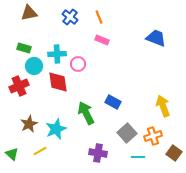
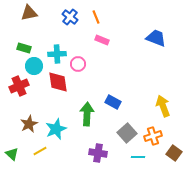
orange line: moved 3 px left
green arrow: moved 1 px right, 1 px down; rotated 30 degrees clockwise
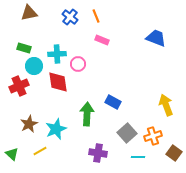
orange line: moved 1 px up
yellow arrow: moved 3 px right, 1 px up
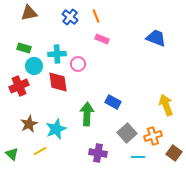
pink rectangle: moved 1 px up
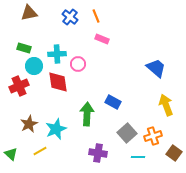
blue trapezoid: moved 30 px down; rotated 20 degrees clockwise
green triangle: moved 1 px left
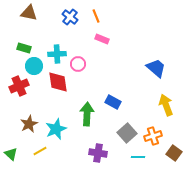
brown triangle: rotated 24 degrees clockwise
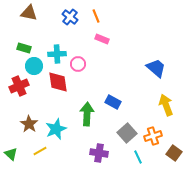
brown star: rotated 12 degrees counterclockwise
purple cross: moved 1 px right
cyan line: rotated 64 degrees clockwise
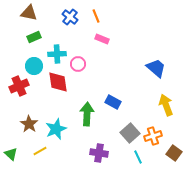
green rectangle: moved 10 px right, 11 px up; rotated 40 degrees counterclockwise
gray square: moved 3 px right
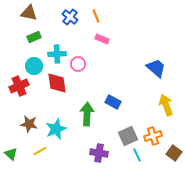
red diamond: moved 1 px left, 1 px down
brown star: rotated 24 degrees counterclockwise
gray square: moved 2 px left, 3 px down; rotated 18 degrees clockwise
cyan line: moved 1 px left, 2 px up
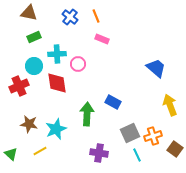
yellow arrow: moved 4 px right
gray square: moved 2 px right, 3 px up
brown square: moved 1 px right, 4 px up
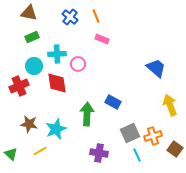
green rectangle: moved 2 px left
